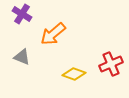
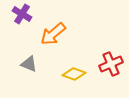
gray triangle: moved 7 px right, 7 px down
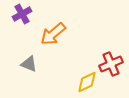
purple cross: rotated 30 degrees clockwise
yellow diamond: moved 13 px right, 8 px down; rotated 45 degrees counterclockwise
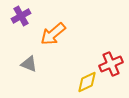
purple cross: moved 1 px left, 2 px down
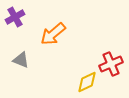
purple cross: moved 6 px left, 1 px down
gray triangle: moved 8 px left, 4 px up
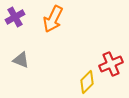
orange arrow: moved 15 px up; rotated 24 degrees counterclockwise
yellow diamond: rotated 20 degrees counterclockwise
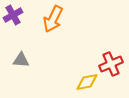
purple cross: moved 2 px left, 2 px up
gray triangle: rotated 18 degrees counterclockwise
yellow diamond: rotated 35 degrees clockwise
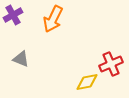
gray triangle: moved 1 px up; rotated 18 degrees clockwise
